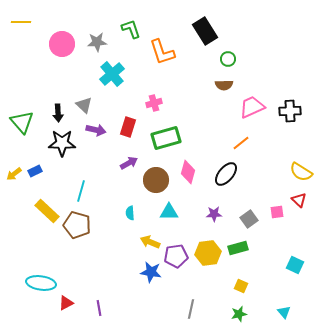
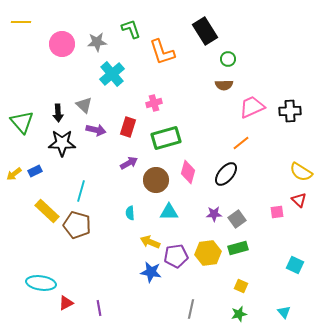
gray square at (249, 219): moved 12 px left
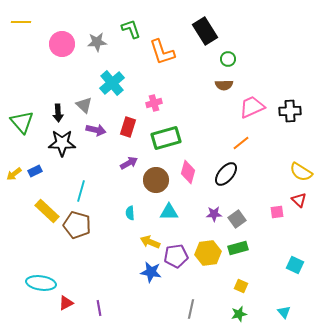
cyan cross at (112, 74): moved 9 px down
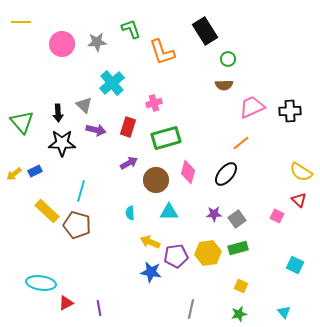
pink square at (277, 212): moved 4 px down; rotated 32 degrees clockwise
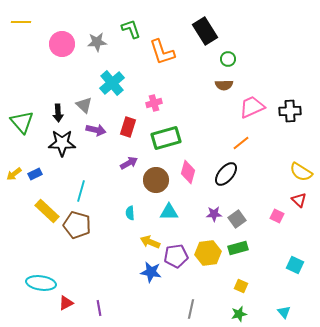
blue rectangle at (35, 171): moved 3 px down
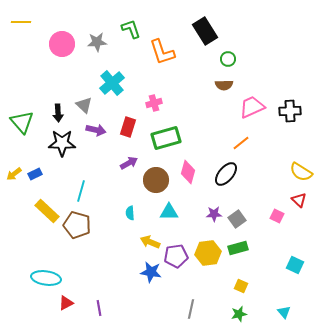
cyan ellipse at (41, 283): moved 5 px right, 5 px up
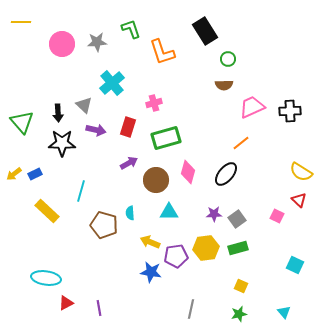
brown pentagon at (77, 225): moved 27 px right
yellow hexagon at (208, 253): moved 2 px left, 5 px up
